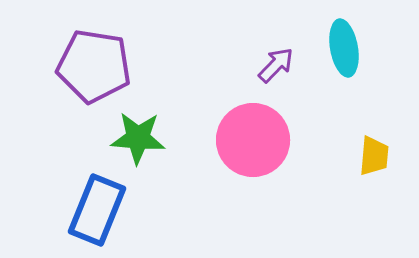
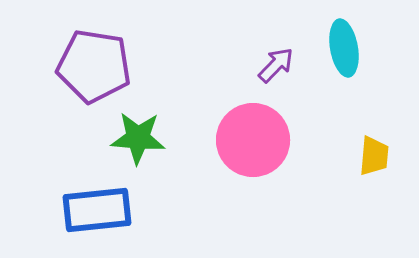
blue rectangle: rotated 62 degrees clockwise
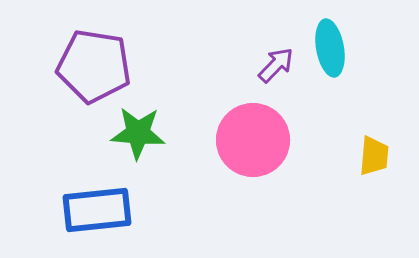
cyan ellipse: moved 14 px left
green star: moved 5 px up
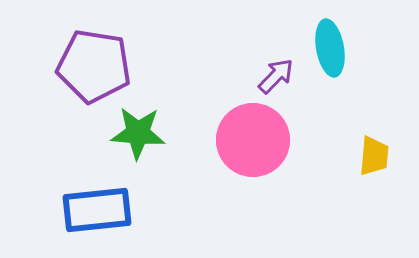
purple arrow: moved 11 px down
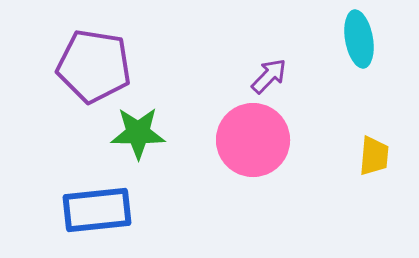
cyan ellipse: moved 29 px right, 9 px up
purple arrow: moved 7 px left
green star: rotated 4 degrees counterclockwise
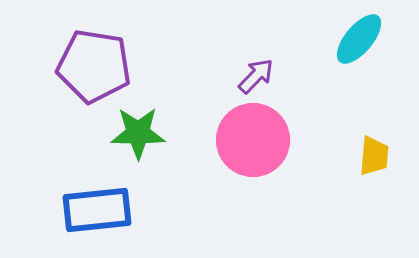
cyan ellipse: rotated 50 degrees clockwise
purple arrow: moved 13 px left
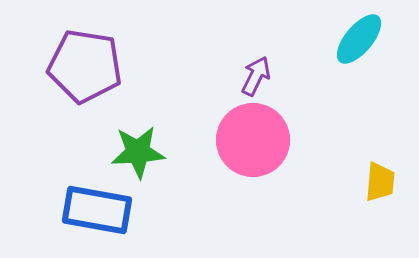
purple pentagon: moved 9 px left
purple arrow: rotated 18 degrees counterclockwise
green star: moved 19 px down; rotated 4 degrees counterclockwise
yellow trapezoid: moved 6 px right, 26 px down
blue rectangle: rotated 16 degrees clockwise
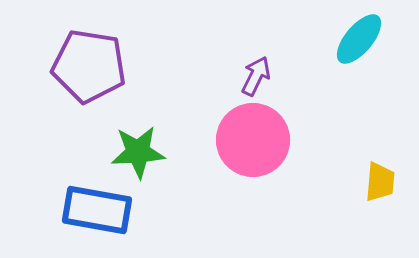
purple pentagon: moved 4 px right
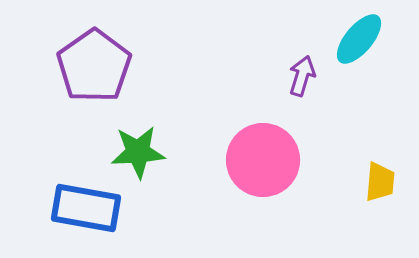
purple pentagon: moved 5 px right; rotated 28 degrees clockwise
purple arrow: moved 46 px right; rotated 9 degrees counterclockwise
pink circle: moved 10 px right, 20 px down
blue rectangle: moved 11 px left, 2 px up
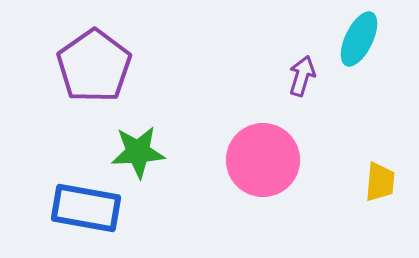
cyan ellipse: rotated 14 degrees counterclockwise
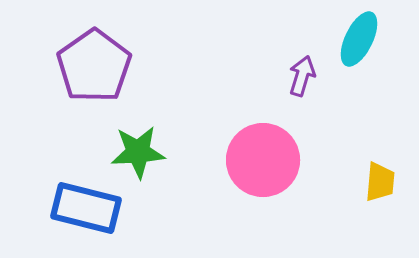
blue rectangle: rotated 4 degrees clockwise
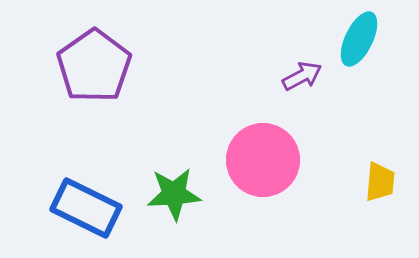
purple arrow: rotated 45 degrees clockwise
green star: moved 36 px right, 42 px down
blue rectangle: rotated 12 degrees clockwise
